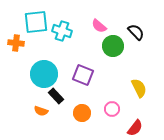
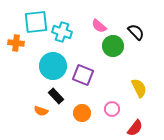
cyan cross: moved 1 px down
cyan circle: moved 9 px right, 8 px up
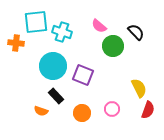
red semicircle: moved 13 px right, 18 px up; rotated 18 degrees counterclockwise
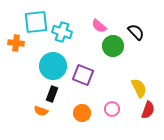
black rectangle: moved 4 px left, 2 px up; rotated 63 degrees clockwise
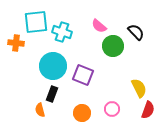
orange semicircle: moved 1 px left, 1 px up; rotated 56 degrees clockwise
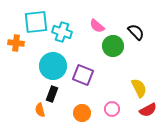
pink semicircle: moved 2 px left
red semicircle: rotated 42 degrees clockwise
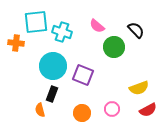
black semicircle: moved 2 px up
green circle: moved 1 px right, 1 px down
yellow semicircle: rotated 96 degrees clockwise
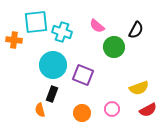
black semicircle: rotated 72 degrees clockwise
orange cross: moved 2 px left, 3 px up
cyan circle: moved 1 px up
